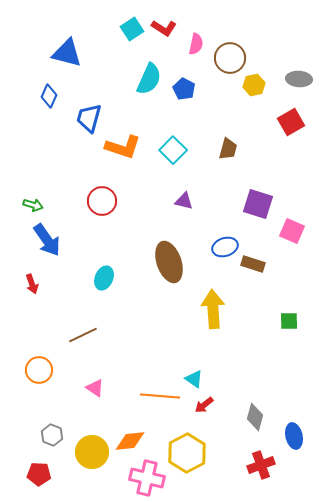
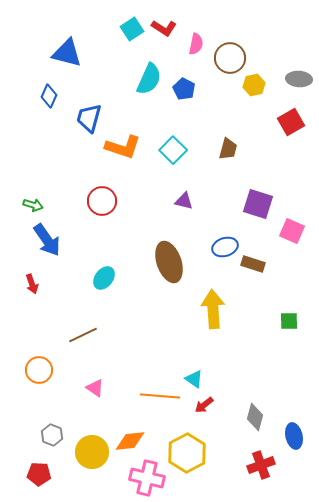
cyan ellipse at (104, 278): rotated 15 degrees clockwise
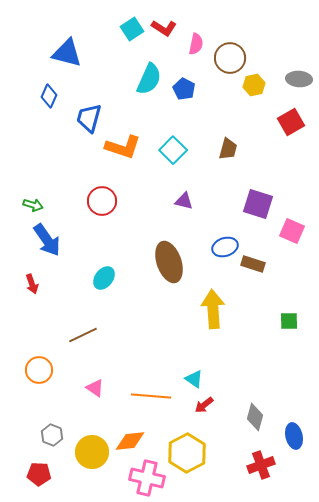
orange line at (160, 396): moved 9 px left
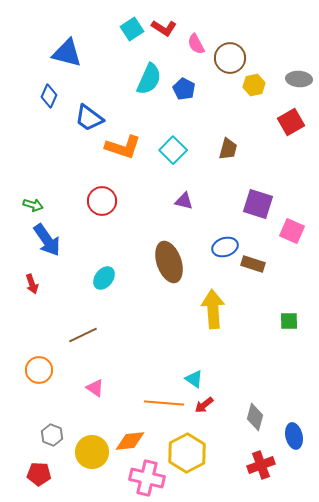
pink semicircle at (196, 44): rotated 140 degrees clockwise
blue trapezoid at (89, 118): rotated 68 degrees counterclockwise
orange line at (151, 396): moved 13 px right, 7 px down
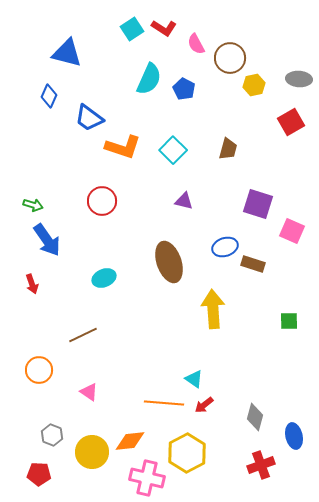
cyan ellipse at (104, 278): rotated 30 degrees clockwise
pink triangle at (95, 388): moved 6 px left, 4 px down
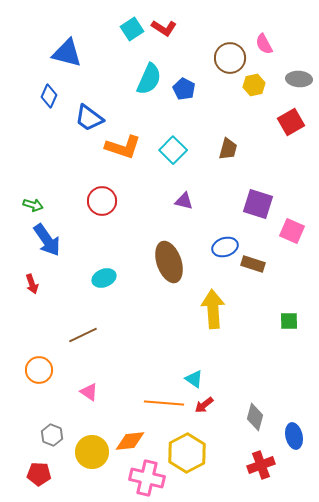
pink semicircle at (196, 44): moved 68 px right
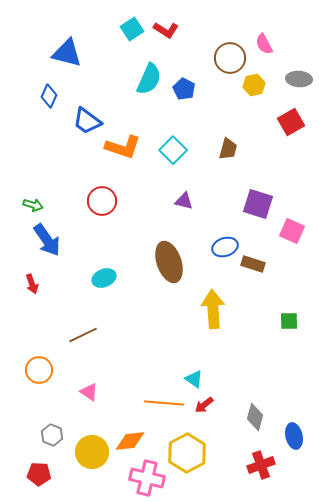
red L-shape at (164, 28): moved 2 px right, 2 px down
blue trapezoid at (89, 118): moved 2 px left, 3 px down
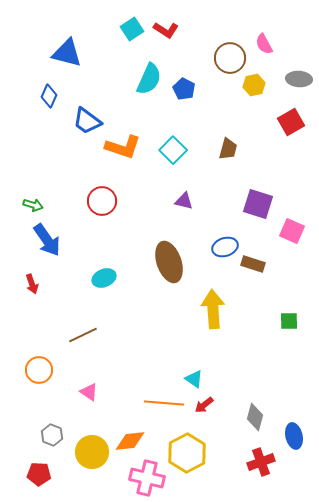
red cross at (261, 465): moved 3 px up
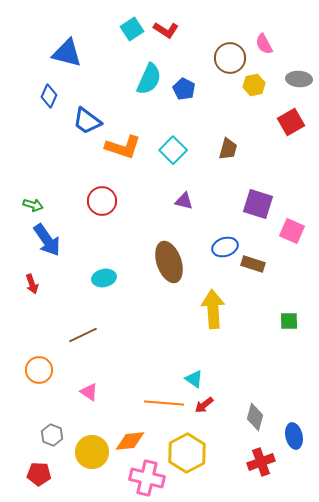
cyan ellipse at (104, 278): rotated 10 degrees clockwise
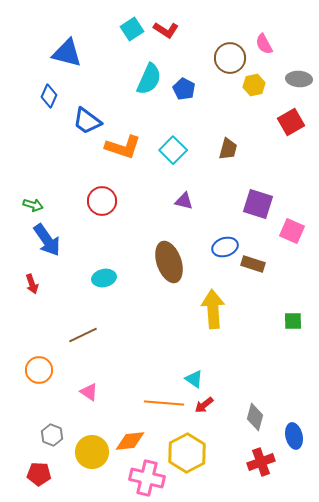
green square at (289, 321): moved 4 px right
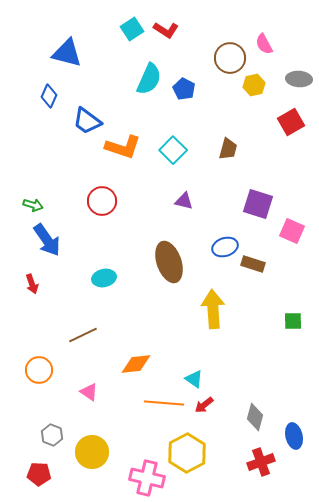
orange diamond at (130, 441): moved 6 px right, 77 px up
